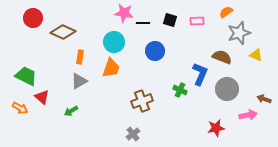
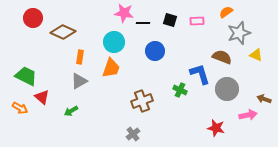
blue L-shape: rotated 40 degrees counterclockwise
red star: rotated 24 degrees clockwise
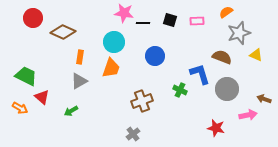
blue circle: moved 5 px down
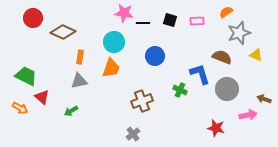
gray triangle: rotated 18 degrees clockwise
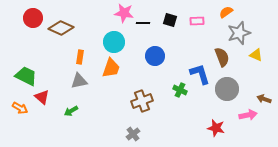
brown diamond: moved 2 px left, 4 px up
brown semicircle: rotated 48 degrees clockwise
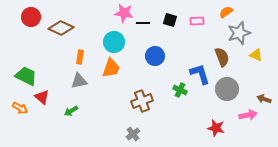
red circle: moved 2 px left, 1 px up
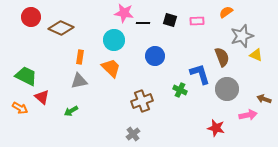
gray star: moved 3 px right, 3 px down
cyan circle: moved 2 px up
orange trapezoid: rotated 65 degrees counterclockwise
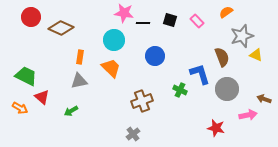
pink rectangle: rotated 48 degrees clockwise
